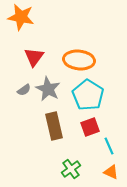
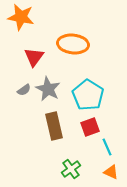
orange ellipse: moved 6 px left, 16 px up
cyan line: moved 2 px left, 1 px down
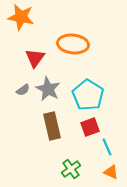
red triangle: moved 1 px right, 1 px down
gray semicircle: moved 1 px left
brown rectangle: moved 2 px left
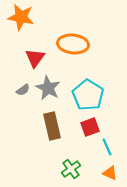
gray star: moved 1 px up
orange triangle: moved 1 px left, 1 px down
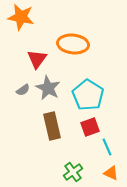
red triangle: moved 2 px right, 1 px down
green cross: moved 2 px right, 3 px down
orange triangle: moved 1 px right
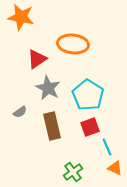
red triangle: rotated 20 degrees clockwise
gray semicircle: moved 3 px left, 22 px down
orange triangle: moved 4 px right, 5 px up
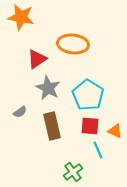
red square: moved 1 px up; rotated 24 degrees clockwise
cyan line: moved 9 px left, 3 px down
orange triangle: moved 37 px up
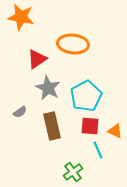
cyan pentagon: moved 2 px left, 1 px down; rotated 12 degrees clockwise
